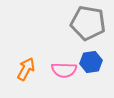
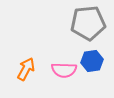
gray pentagon: rotated 16 degrees counterclockwise
blue hexagon: moved 1 px right, 1 px up
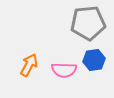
blue hexagon: moved 2 px right, 1 px up
orange arrow: moved 3 px right, 4 px up
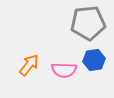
orange arrow: rotated 10 degrees clockwise
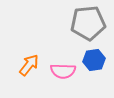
pink semicircle: moved 1 px left, 1 px down
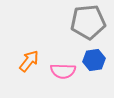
gray pentagon: moved 1 px up
orange arrow: moved 4 px up
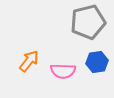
gray pentagon: rotated 8 degrees counterclockwise
blue hexagon: moved 3 px right, 2 px down
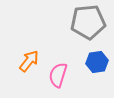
gray pentagon: rotated 8 degrees clockwise
pink semicircle: moved 5 px left, 4 px down; rotated 105 degrees clockwise
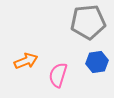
orange arrow: moved 3 px left; rotated 30 degrees clockwise
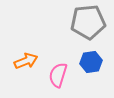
blue hexagon: moved 6 px left
